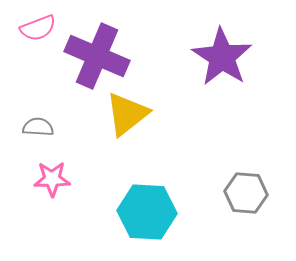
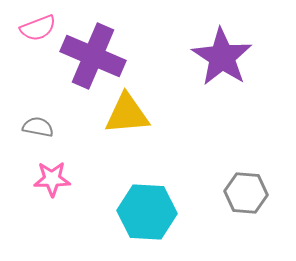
purple cross: moved 4 px left
yellow triangle: rotated 33 degrees clockwise
gray semicircle: rotated 8 degrees clockwise
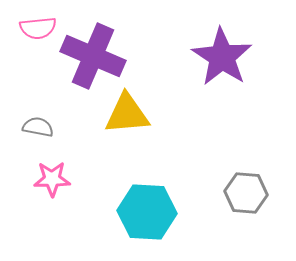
pink semicircle: rotated 15 degrees clockwise
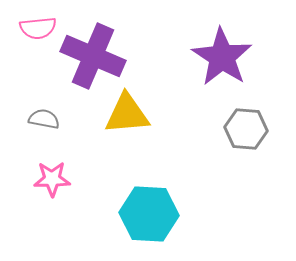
gray semicircle: moved 6 px right, 8 px up
gray hexagon: moved 64 px up
cyan hexagon: moved 2 px right, 2 px down
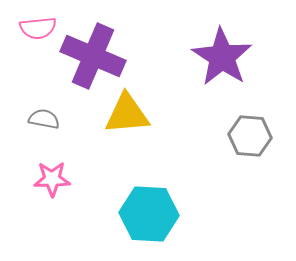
gray hexagon: moved 4 px right, 7 px down
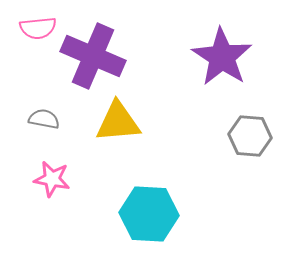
yellow triangle: moved 9 px left, 8 px down
pink star: rotated 12 degrees clockwise
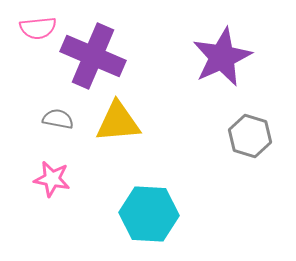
purple star: rotated 14 degrees clockwise
gray semicircle: moved 14 px right
gray hexagon: rotated 12 degrees clockwise
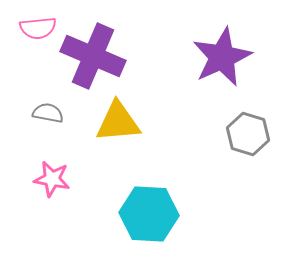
gray semicircle: moved 10 px left, 6 px up
gray hexagon: moved 2 px left, 2 px up
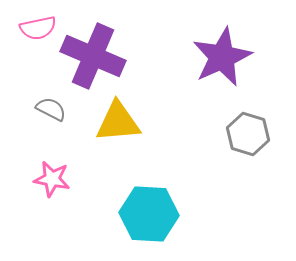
pink semicircle: rotated 6 degrees counterclockwise
gray semicircle: moved 3 px right, 4 px up; rotated 16 degrees clockwise
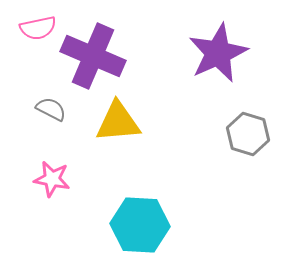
purple star: moved 4 px left, 4 px up
cyan hexagon: moved 9 px left, 11 px down
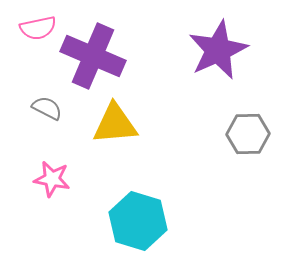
purple star: moved 3 px up
gray semicircle: moved 4 px left, 1 px up
yellow triangle: moved 3 px left, 2 px down
gray hexagon: rotated 18 degrees counterclockwise
cyan hexagon: moved 2 px left, 4 px up; rotated 14 degrees clockwise
